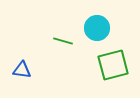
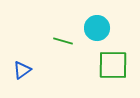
green square: rotated 16 degrees clockwise
blue triangle: rotated 42 degrees counterclockwise
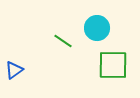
green line: rotated 18 degrees clockwise
blue triangle: moved 8 px left
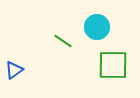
cyan circle: moved 1 px up
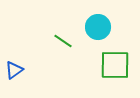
cyan circle: moved 1 px right
green square: moved 2 px right
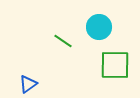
cyan circle: moved 1 px right
blue triangle: moved 14 px right, 14 px down
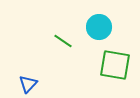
green square: rotated 8 degrees clockwise
blue triangle: rotated 12 degrees counterclockwise
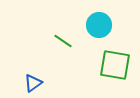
cyan circle: moved 2 px up
blue triangle: moved 5 px right, 1 px up; rotated 12 degrees clockwise
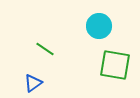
cyan circle: moved 1 px down
green line: moved 18 px left, 8 px down
